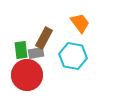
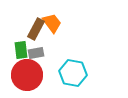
orange trapezoid: moved 28 px left
brown rectangle: moved 8 px left, 9 px up
cyan hexagon: moved 17 px down
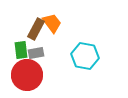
cyan hexagon: moved 12 px right, 17 px up
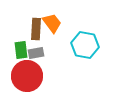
brown rectangle: rotated 25 degrees counterclockwise
cyan hexagon: moved 11 px up
red circle: moved 1 px down
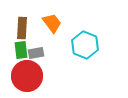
brown rectangle: moved 14 px left, 1 px up
cyan hexagon: rotated 12 degrees clockwise
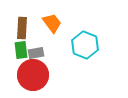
red circle: moved 6 px right, 1 px up
